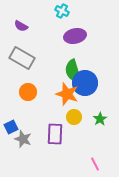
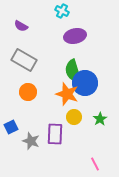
gray rectangle: moved 2 px right, 2 px down
gray star: moved 8 px right, 2 px down
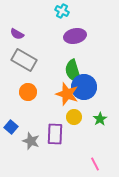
purple semicircle: moved 4 px left, 8 px down
blue circle: moved 1 px left, 4 px down
blue square: rotated 24 degrees counterclockwise
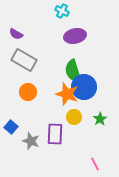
purple semicircle: moved 1 px left
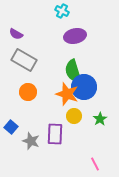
yellow circle: moved 1 px up
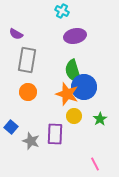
gray rectangle: moved 3 px right; rotated 70 degrees clockwise
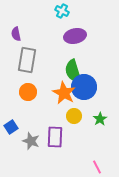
purple semicircle: rotated 48 degrees clockwise
orange star: moved 3 px left, 1 px up; rotated 10 degrees clockwise
blue square: rotated 16 degrees clockwise
purple rectangle: moved 3 px down
pink line: moved 2 px right, 3 px down
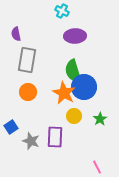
purple ellipse: rotated 10 degrees clockwise
